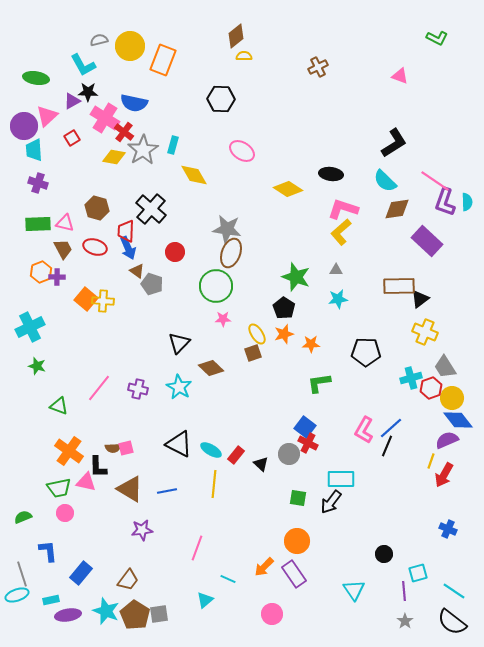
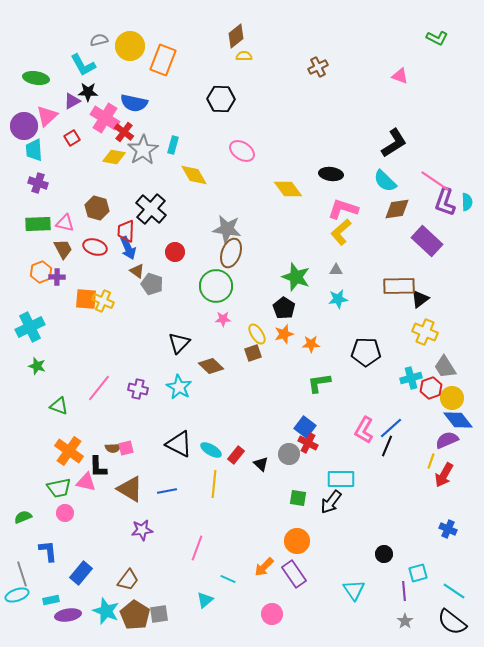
yellow diamond at (288, 189): rotated 20 degrees clockwise
orange square at (86, 299): rotated 35 degrees counterclockwise
yellow cross at (103, 301): rotated 20 degrees clockwise
brown diamond at (211, 368): moved 2 px up
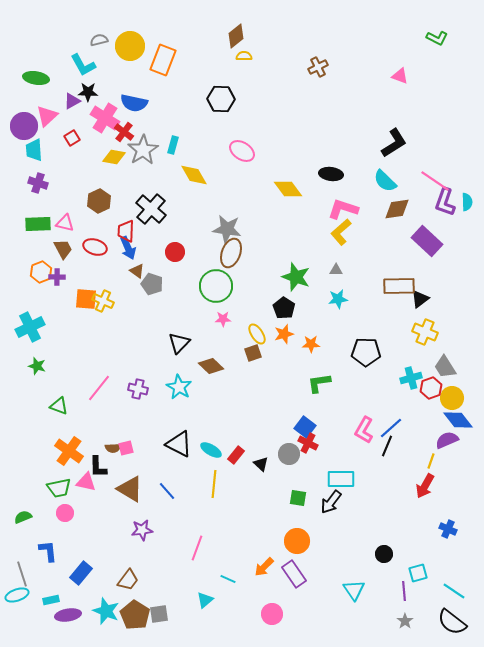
brown hexagon at (97, 208): moved 2 px right, 7 px up; rotated 20 degrees clockwise
red arrow at (444, 475): moved 19 px left, 11 px down
blue line at (167, 491): rotated 60 degrees clockwise
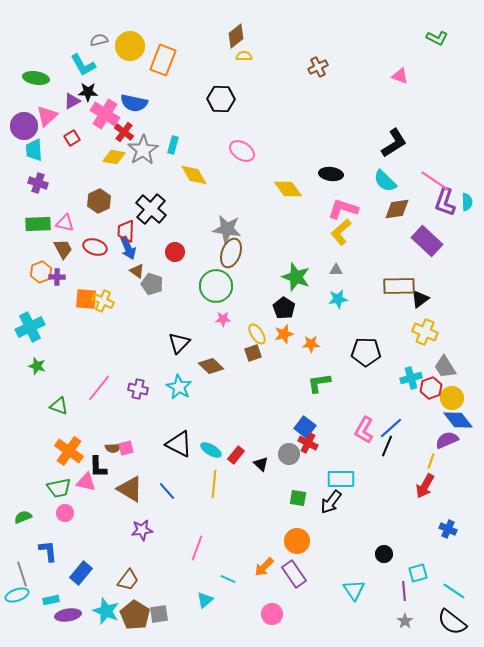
pink cross at (105, 118): moved 4 px up
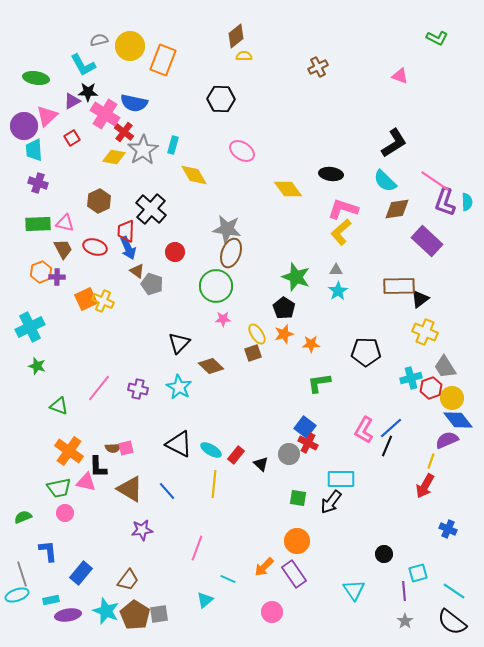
orange square at (86, 299): rotated 30 degrees counterclockwise
cyan star at (338, 299): moved 8 px up; rotated 24 degrees counterclockwise
pink circle at (272, 614): moved 2 px up
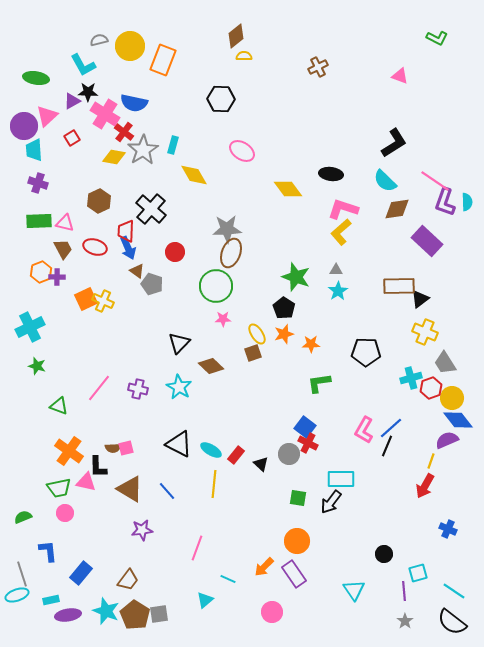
green rectangle at (38, 224): moved 1 px right, 3 px up
gray star at (227, 229): rotated 12 degrees counterclockwise
gray trapezoid at (445, 367): moved 4 px up
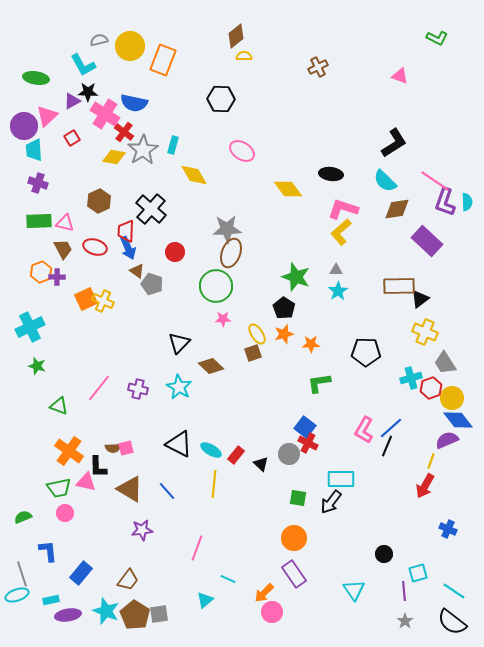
orange circle at (297, 541): moved 3 px left, 3 px up
orange arrow at (264, 567): moved 26 px down
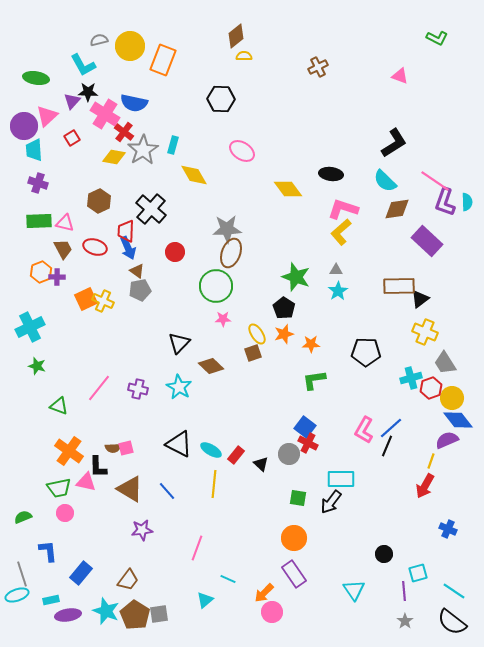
purple triangle at (72, 101): rotated 18 degrees counterclockwise
gray pentagon at (152, 284): moved 12 px left, 6 px down; rotated 30 degrees counterclockwise
green L-shape at (319, 383): moved 5 px left, 3 px up
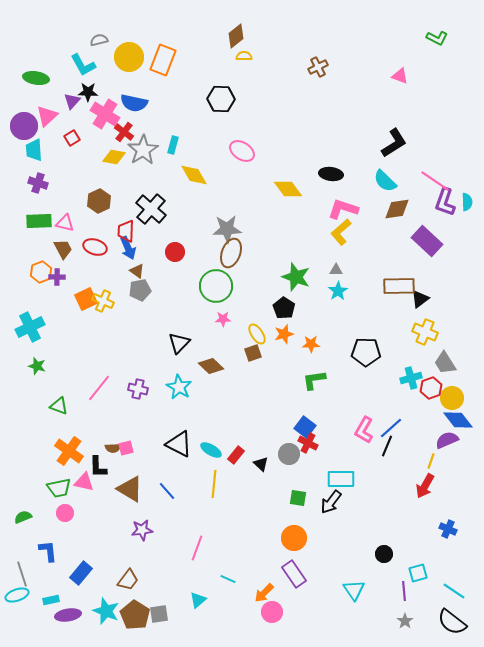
yellow circle at (130, 46): moved 1 px left, 11 px down
pink triangle at (86, 482): moved 2 px left
cyan triangle at (205, 600): moved 7 px left
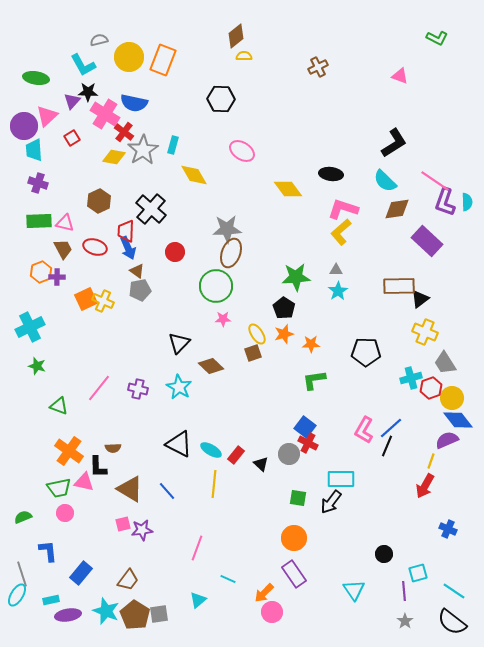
green star at (296, 277): rotated 24 degrees counterclockwise
pink square at (126, 448): moved 3 px left, 76 px down
cyan ellipse at (17, 595): rotated 40 degrees counterclockwise
